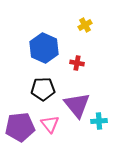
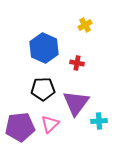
purple triangle: moved 1 px left, 2 px up; rotated 16 degrees clockwise
pink triangle: rotated 24 degrees clockwise
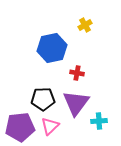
blue hexagon: moved 8 px right; rotated 24 degrees clockwise
red cross: moved 10 px down
black pentagon: moved 10 px down
pink triangle: moved 2 px down
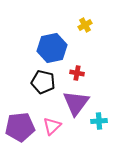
black pentagon: moved 17 px up; rotated 15 degrees clockwise
pink triangle: moved 2 px right
